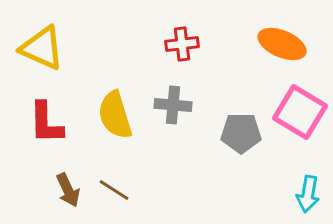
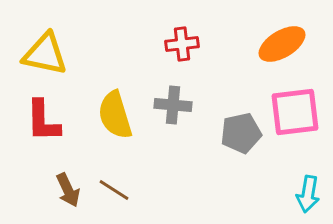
orange ellipse: rotated 54 degrees counterclockwise
yellow triangle: moved 3 px right, 6 px down; rotated 12 degrees counterclockwise
pink square: moved 5 px left; rotated 38 degrees counterclockwise
red L-shape: moved 3 px left, 2 px up
gray pentagon: rotated 12 degrees counterclockwise
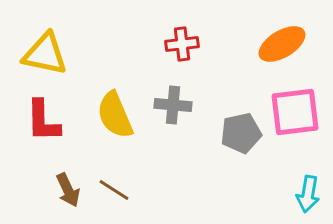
yellow semicircle: rotated 6 degrees counterclockwise
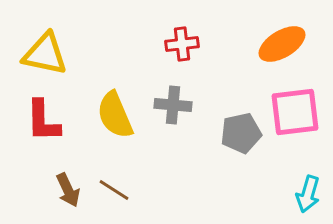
cyan arrow: rotated 6 degrees clockwise
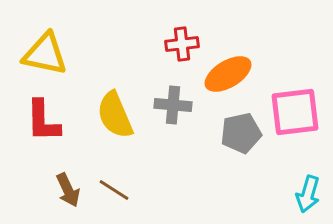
orange ellipse: moved 54 px left, 30 px down
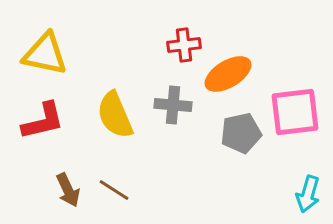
red cross: moved 2 px right, 1 px down
red L-shape: rotated 102 degrees counterclockwise
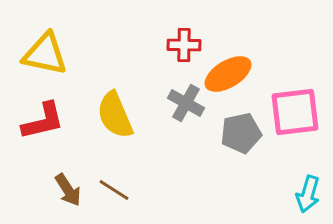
red cross: rotated 8 degrees clockwise
gray cross: moved 13 px right, 2 px up; rotated 24 degrees clockwise
brown arrow: rotated 8 degrees counterclockwise
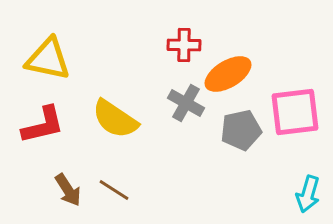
yellow triangle: moved 3 px right, 5 px down
yellow semicircle: moved 4 px down; rotated 33 degrees counterclockwise
red L-shape: moved 4 px down
gray pentagon: moved 3 px up
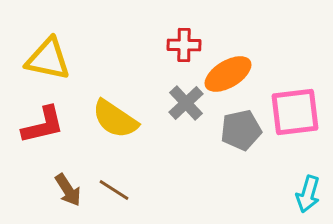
gray cross: rotated 18 degrees clockwise
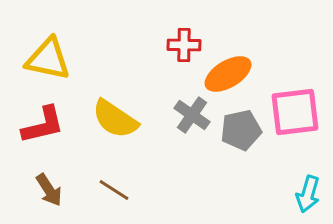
gray cross: moved 6 px right, 12 px down; rotated 12 degrees counterclockwise
brown arrow: moved 19 px left
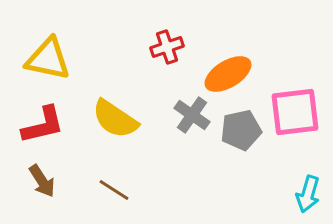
red cross: moved 17 px left, 2 px down; rotated 20 degrees counterclockwise
brown arrow: moved 7 px left, 9 px up
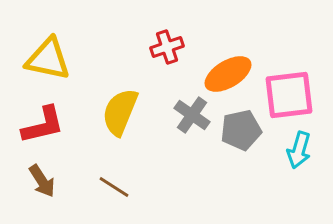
pink square: moved 6 px left, 17 px up
yellow semicircle: moved 5 px right, 7 px up; rotated 78 degrees clockwise
brown line: moved 3 px up
cyan arrow: moved 9 px left, 44 px up
